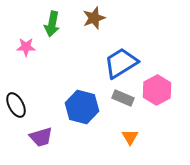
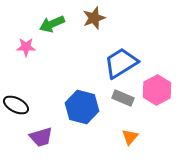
green arrow: rotated 55 degrees clockwise
black ellipse: rotated 35 degrees counterclockwise
orange triangle: rotated 12 degrees clockwise
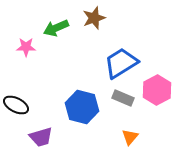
green arrow: moved 4 px right, 4 px down
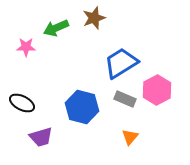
gray rectangle: moved 2 px right, 1 px down
black ellipse: moved 6 px right, 2 px up
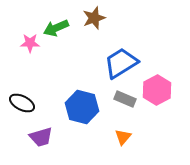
pink star: moved 4 px right, 4 px up
orange triangle: moved 7 px left
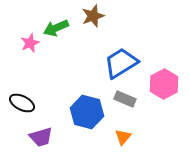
brown star: moved 1 px left, 2 px up
pink star: rotated 24 degrees counterclockwise
pink hexagon: moved 7 px right, 6 px up
blue hexagon: moved 5 px right, 5 px down
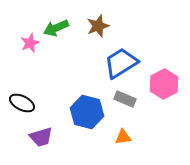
brown star: moved 5 px right, 10 px down
orange triangle: rotated 42 degrees clockwise
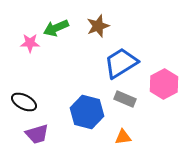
pink star: rotated 24 degrees clockwise
black ellipse: moved 2 px right, 1 px up
purple trapezoid: moved 4 px left, 3 px up
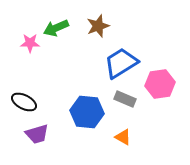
pink hexagon: moved 4 px left; rotated 20 degrees clockwise
blue hexagon: rotated 8 degrees counterclockwise
orange triangle: rotated 36 degrees clockwise
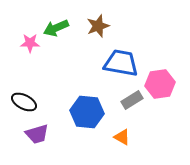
blue trapezoid: rotated 42 degrees clockwise
gray rectangle: moved 7 px right, 1 px down; rotated 55 degrees counterclockwise
orange triangle: moved 1 px left
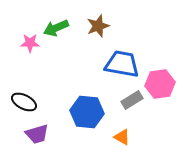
blue trapezoid: moved 1 px right, 1 px down
